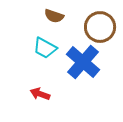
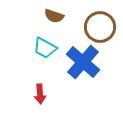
red arrow: rotated 114 degrees counterclockwise
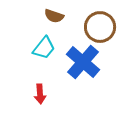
cyan trapezoid: moved 1 px left; rotated 80 degrees counterclockwise
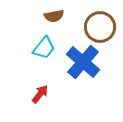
brown semicircle: rotated 30 degrees counterclockwise
red arrow: rotated 138 degrees counterclockwise
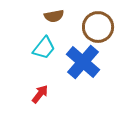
brown circle: moved 2 px left
